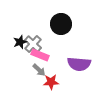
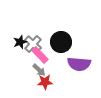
black circle: moved 18 px down
pink rectangle: rotated 24 degrees clockwise
red star: moved 6 px left
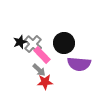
black circle: moved 3 px right, 1 px down
pink rectangle: moved 2 px right
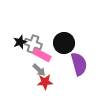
gray cross: rotated 24 degrees counterclockwise
pink rectangle: rotated 18 degrees counterclockwise
purple semicircle: rotated 110 degrees counterclockwise
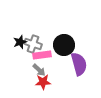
black circle: moved 2 px down
pink rectangle: rotated 36 degrees counterclockwise
red star: moved 2 px left
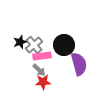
gray cross: moved 1 px right, 1 px down; rotated 30 degrees clockwise
pink rectangle: moved 1 px down
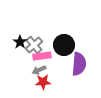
black star: rotated 16 degrees counterclockwise
purple semicircle: rotated 20 degrees clockwise
gray arrow: rotated 112 degrees clockwise
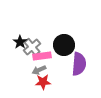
gray cross: moved 2 px left, 2 px down
